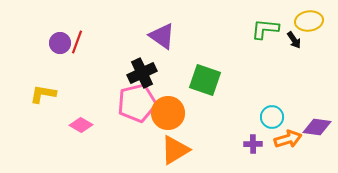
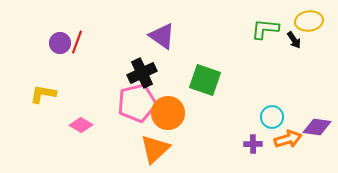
orange triangle: moved 20 px left, 1 px up; rotated 12 degrees counterclockwise
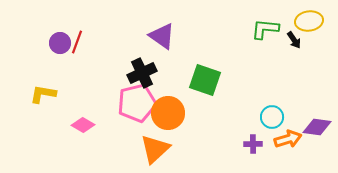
pink diamond: moved 2 px right
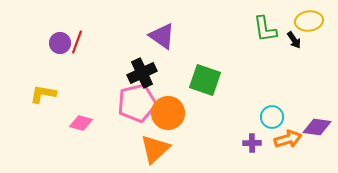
green L-shape: rotated 104 degrees counterclockwise
pink diamond: moved 2 px left, 2 px up; rotated 15 degrees counterclockwise
purple cross: moved 1 px left, 1 px up
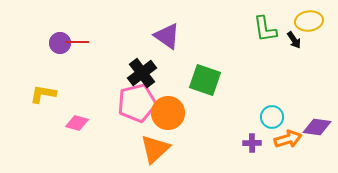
purple triangle: moved 5 px right
red line: rotated 70 degrees clockwise
black cross: rotated 12 degrees counterclockwise
pink diamond: moved 4 px left
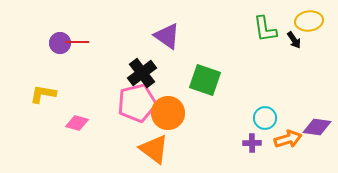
cyan circle: moved 7 px left, 1 px down
orange triangle: moved 1 px left; rotated 40 degrees counterclockwise
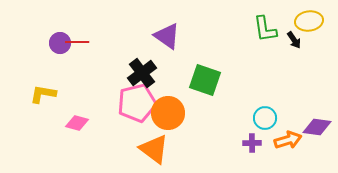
orange arrow: moved 1 px down
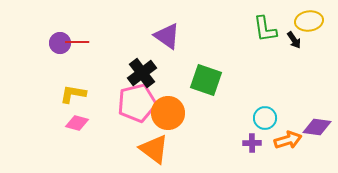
green square: moved 1 px right
yellow L-shape: moved 30 px right
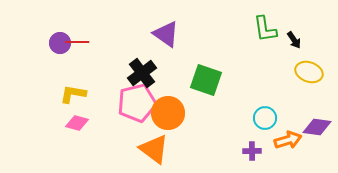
yellow ellipse: moved 51 px down; rotated 28 degrees clockwise
purple triangle: moved 1 px left, 2 px up
purple cross: moved 8 px down
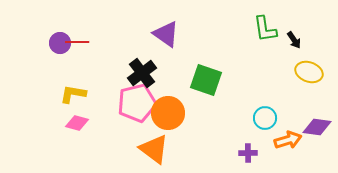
purple cross: moved 4 px left, 2 px down
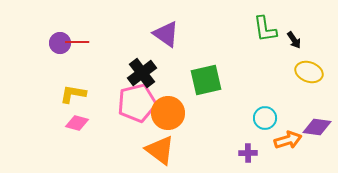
green square: rotated 32 degrees counterclockwise
orange triangle: moved 6 px right, 1 px down
